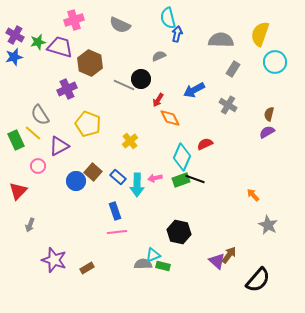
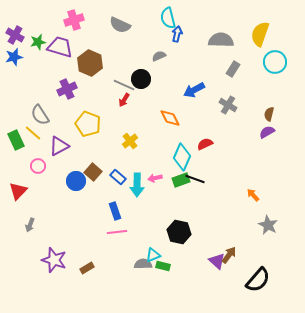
red arrow at (158, 100): moved 34 px left
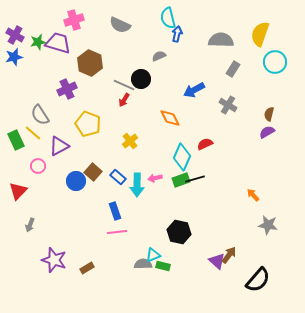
purple trapezoid at (60, 47): moved 2 px left, 4 px up
black line at (195, 179): rotated 36 degrees counterclockwise
gray star at (268, 225): rotated 18 degrees counterclockwise
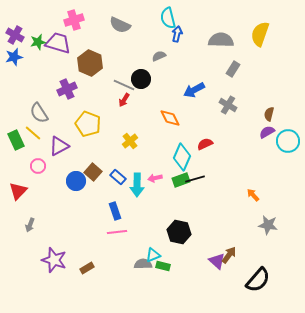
cyan circle at (275, 62): moved 13 px right, 79 px down
gray semicircle at (40, 115): moved 1 px left, 2 px up
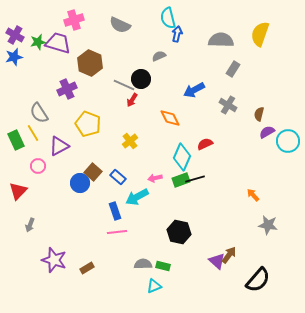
red arrow at (124, 100): moved 8 px right
brown semicircle at (269, 114): moved 10 px left
yellow line at (33, 133): rotated 18 degrees clockwise
blue circle at (76, 181): moved 4 px right, 2 px down
cyan arrow at (137, 185): moved 12 px down; rotated 60 degrees clockwise
cyan triangle at (153, 255): moved 1 px right, 31 px down
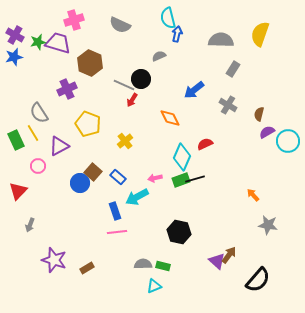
blue arrow at (194, 90): rotated 10 degrees counterclockwise
yellow cross at (130, 141): moved 5 px left
